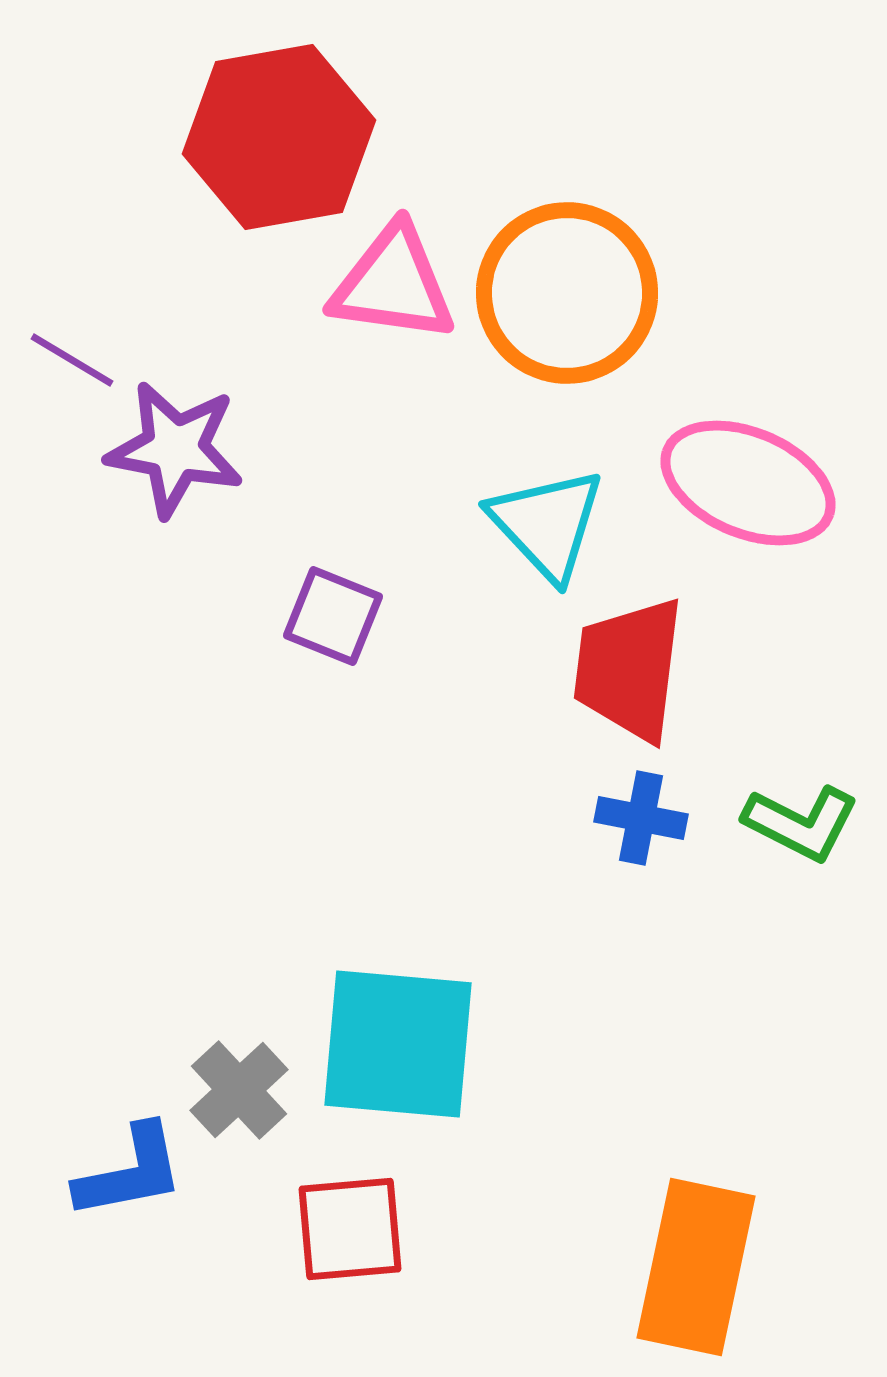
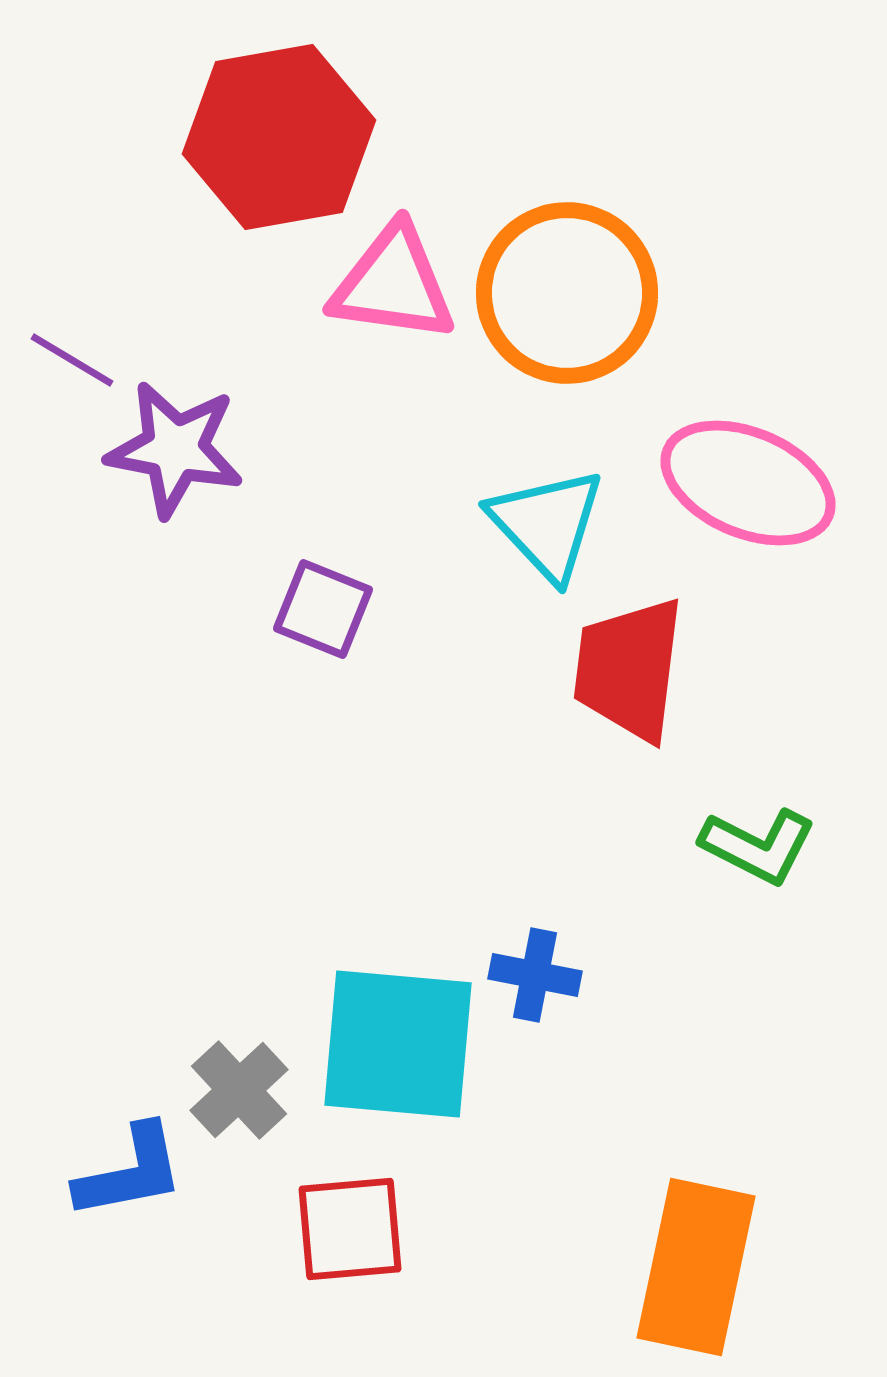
purple square: moved 10 px left, 7 px up
blue cross: moved 106 px left, 157 px down
green L-shape: moved 43 px left, 23 px down
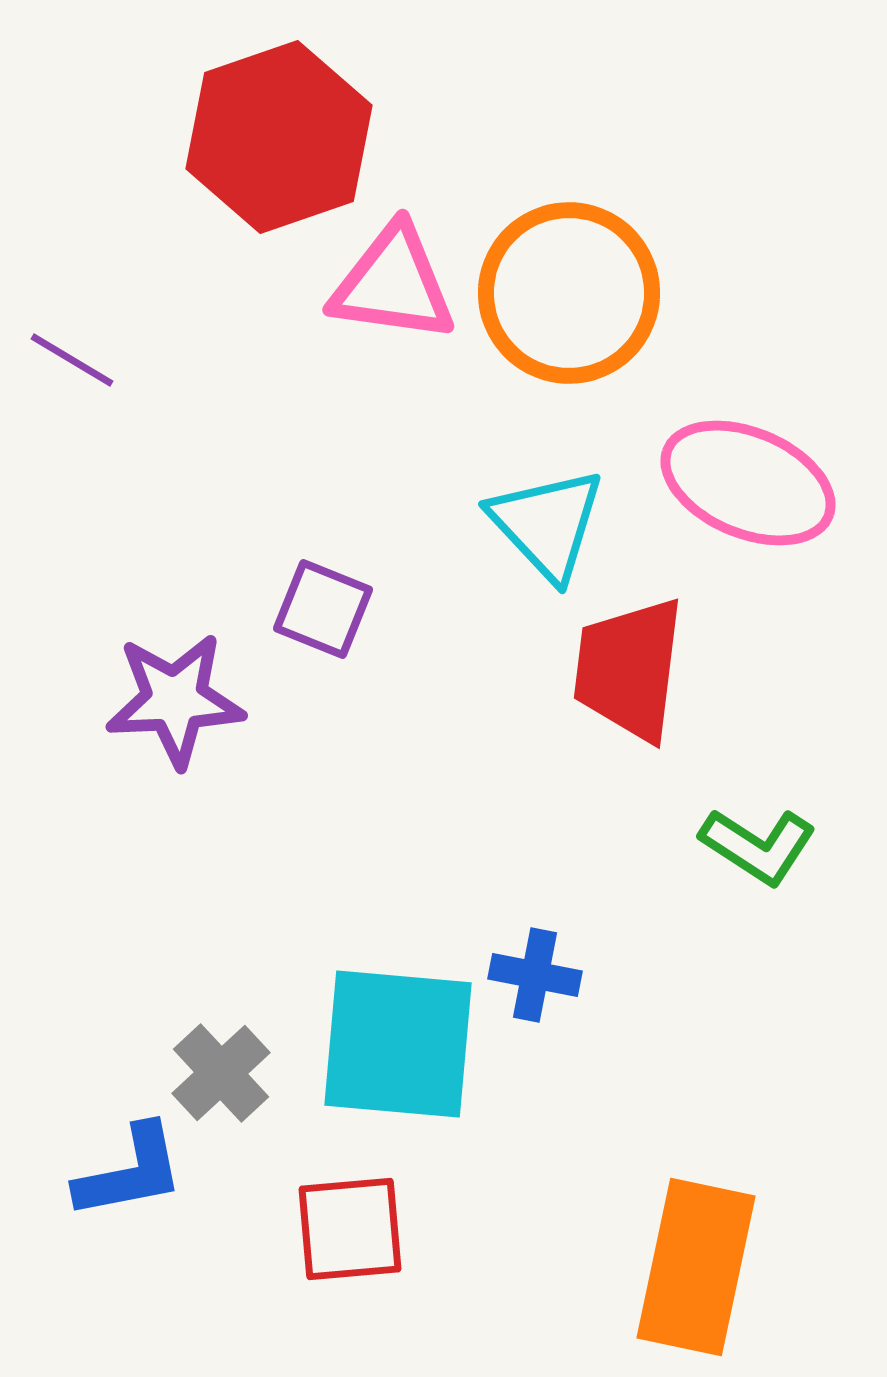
red hexagon: rotated 9 degrees counterclockwise
orange circle: moved 2 px right
purple star: moved 251 px down; rotated 14 degrees counterclockwise
green L-shape: rotated 6 degrees clockwise
gray cross: moved 18 px left, 17 px up
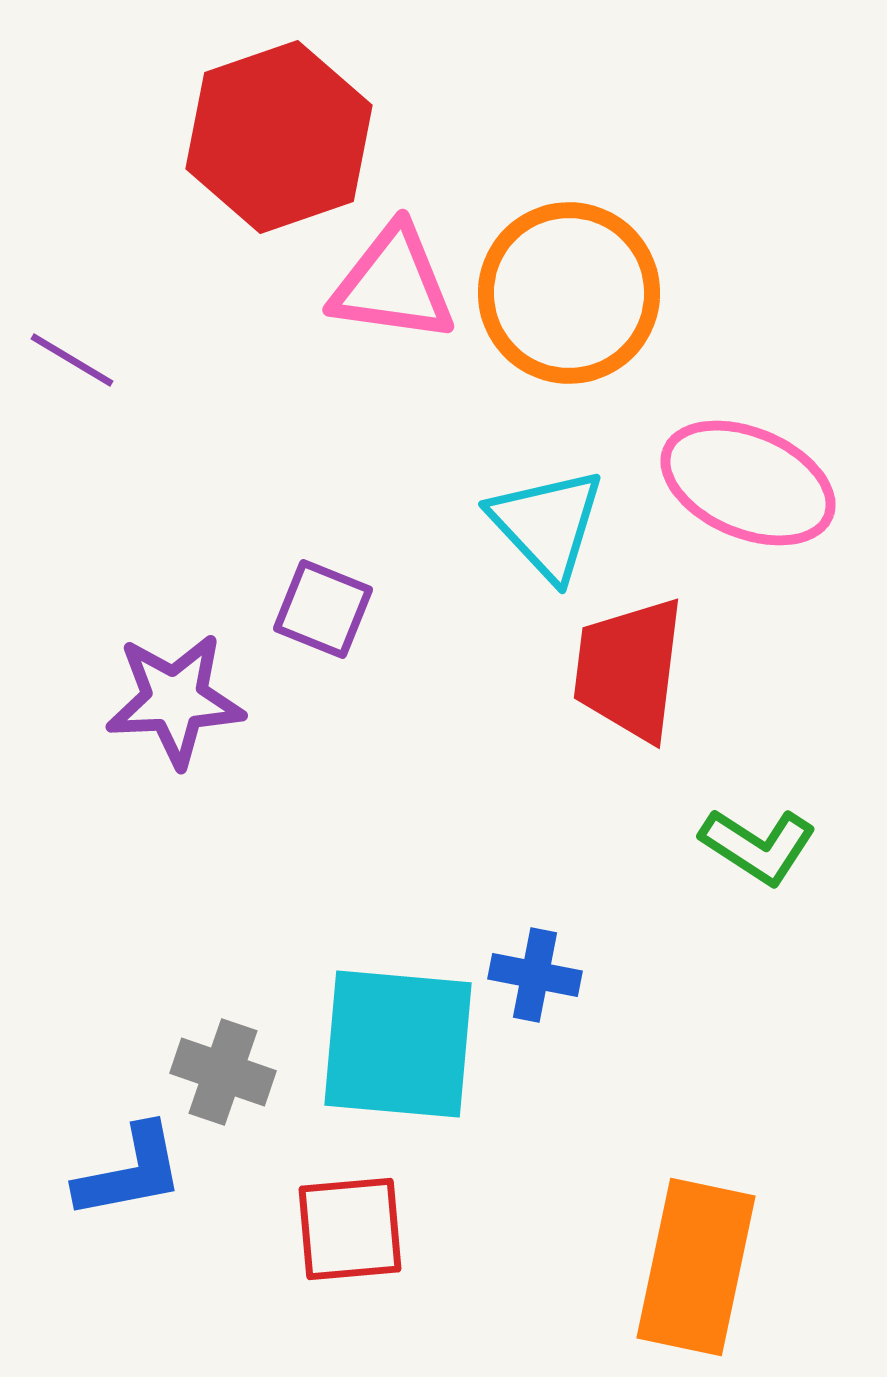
gray cross: moved 2 px right, 1 px up; rotated 28 degrees counterclockwise
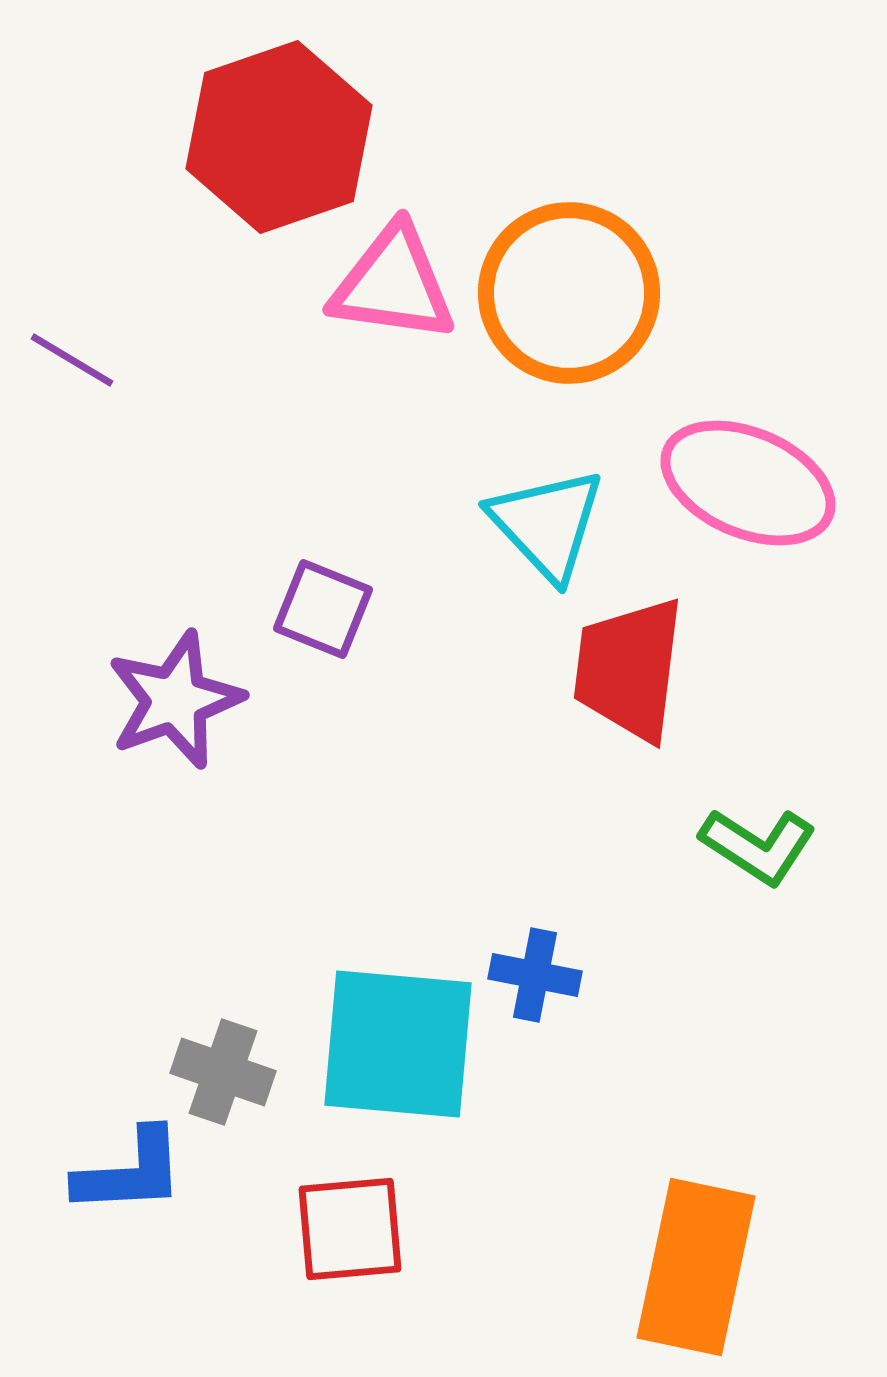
purple star: rotated 17 degrees counterclockwise
blue L-shape: rotated 8 degrees clockwise
